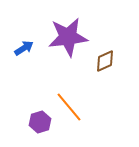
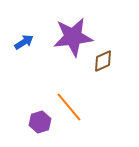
purple star: moved 5 px right
blue arrow: moved 6 px up
brown diamond: moved 2 px left
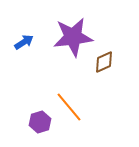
brown diamond: moved 1 px right, 1 px down
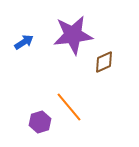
purple star: moved 2 px up
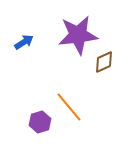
purple star: moved 5 px right
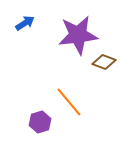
blue arrow: moved 1 px right, 19 px up
brown diamond: rotated 45 degrees clockwise
orange line: moved 5 px up
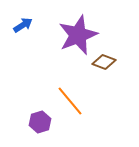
blue arrow: moved 2 px left, 2 px down
purple star: rotated 15 degrees counterclockwise
orange line: moved 1 px right, 1 px up
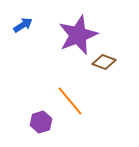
purple hexagon: moved 1 px right
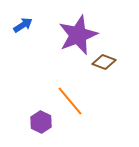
purple hexagon: rotated 15 degrees counterclockwise
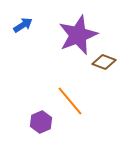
purple hexagon: rotated 10 degrees clockwise
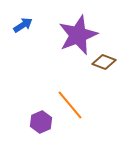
orange line: moved 4 px down
